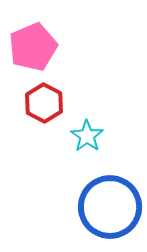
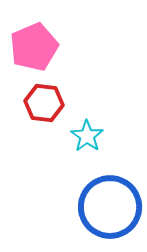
pink pentagon: moved 1 px right
red hexagon: rotated 21 degrees counterclockwise
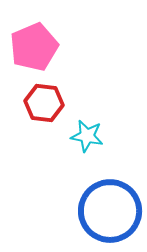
cyan star: rotated 24 degrees counterclockwise
blue circle: moved 4 px down
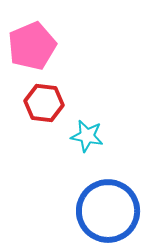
pink pentagon: moved 2 px left, 1 px up
blue circle: moved 2 px left
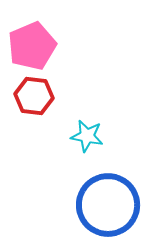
red hexagon: moved 10 px left, 7 px up
blue circle: moved 6 px up
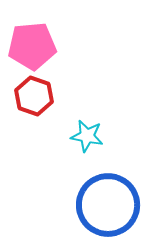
pink pentagon: rotated 18 degrees clockwise
red hexagon: rotated 12 degrees clockwise
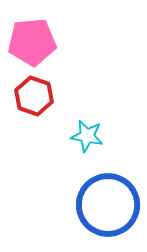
pink pentagon: moved 4 px up
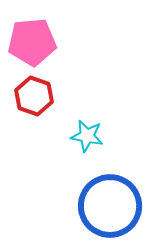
blue circle: moved 2 px right, 1 px down
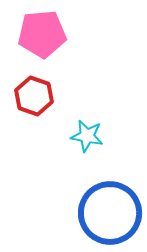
pink pentagon: moved 10 px right, 8 px up
blue circle: moved 7 px down
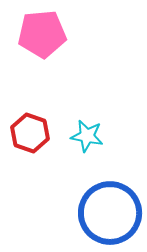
red hexagon: moved 4 px left, 37 px down
